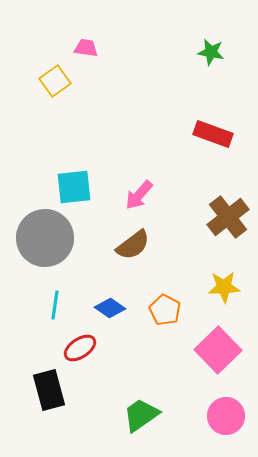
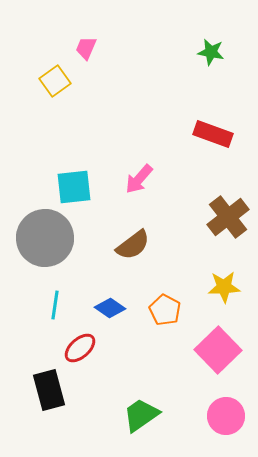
pink trapezoid: rotated 75 degrees counterclockwise
pink arrow: moved 16 px up
red ellipse: rotated 8 degrees counterclockwise
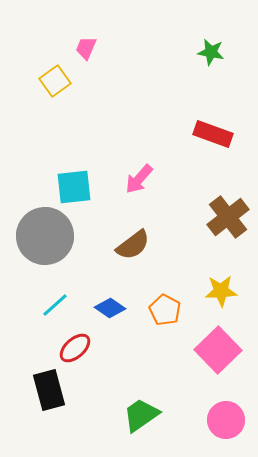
gray circle: moved 2 px up
yellow star: moved 3 px left, 4 px down
cyan line: rotated 40 degrees clockwise
red ellipse: moved 5 px left
pink circle: moved 4 px down
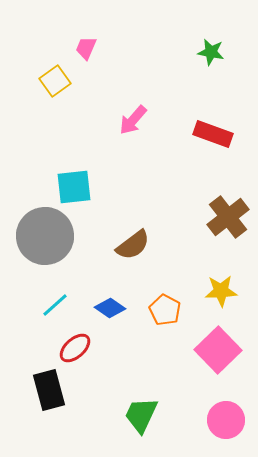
pink arrow: moved 6 px left, 59 px up
green trapezoid: rotated 30 degrees counterclockwise
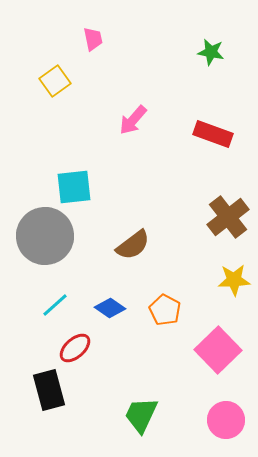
pink trapezoid: moved 7 px right, 9 px up; rotated 145 degrees clockwise
yellow star: moved 13 px right, 11 px up
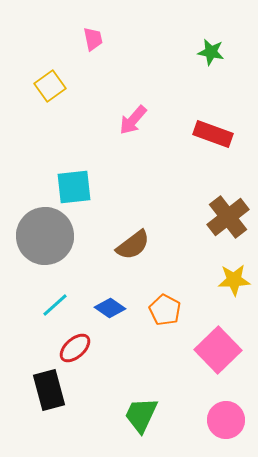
yellow square: moved 5 px left, 5 px down
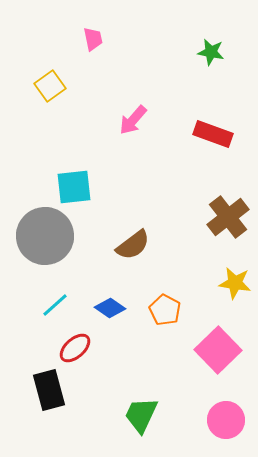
yellow star: moved 1 px right, 3 px down; rotated 12 degrees clockwise
